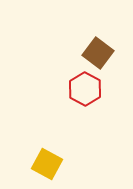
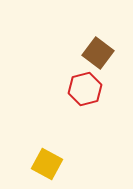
red hexagon: rotated 16 degrees clockwise
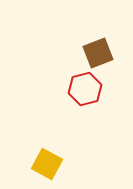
brown square: rotated 32 degrees clockwise
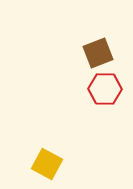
red hexagon: moved 20 px right; rotated 16 degrees clockwise
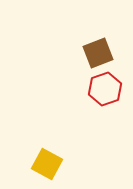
red hexagon: rotated 20 degrees counterclockwise
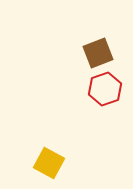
yellow square: moved 2 px right, 1 px up
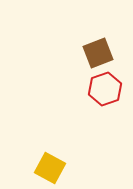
yellow square: moved 1 px right, 5 px down
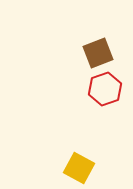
yellow square: moved 29 px right
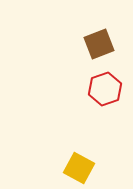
brown square: moved 1 px right, 9 px up
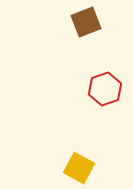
brown square: moved 13 px left, 22 px up
